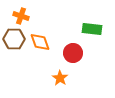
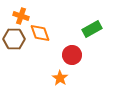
green rectangle: rotated 36 degrees counterclockwise
orange diamond: moved 9 px up
red circle: moved 1 px left, 2 px down
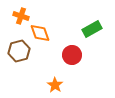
brown hexagon: moved 5 px right, 12 px down; rotated 15 degrees counterclockwise
orange star: moved 5 px left, 7 px down
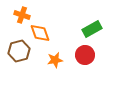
orange cross: moved 1 px right, 1 px up
red circle: moved 13 px right
orange star: moved 25 px up; rotated 28 degrees clockwise
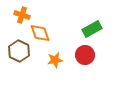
brown hexagon: rotated 20 degrees counterclockwise
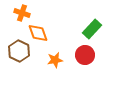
orange cross: moved 2 px up
green rectangle: rotated 18 degrees counterclockwise
orange diamond: moved 2 px left
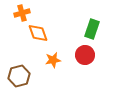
orange cross: rotated 35 degrees counterclockwise
green rectangle: rotated 24 degrees counterclockwise
brown hexagon: moved 25 px down; rotated 20 degrees clockwise
orange star: moved 2 px left
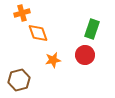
brown hexagon: moved 4 px down
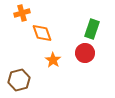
orange diamond: moved 4 px right
red circle: moved 2 px up
orange star: rotated 28 degrees counterclockwise
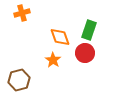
green rectangle: moved 3 px left, 1 px down
orange diamond: moved 18 px right, 4 px down
